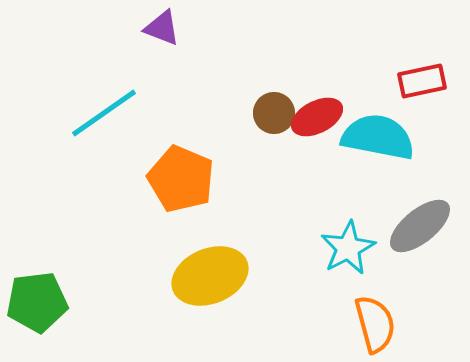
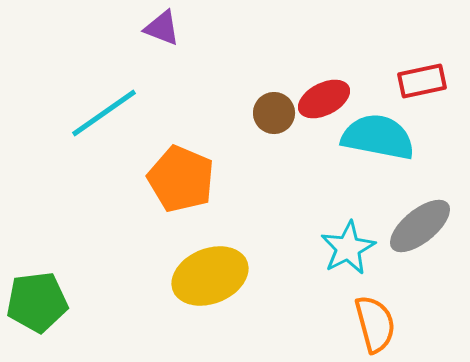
red ellipse: moved 7 px right, 18 px up
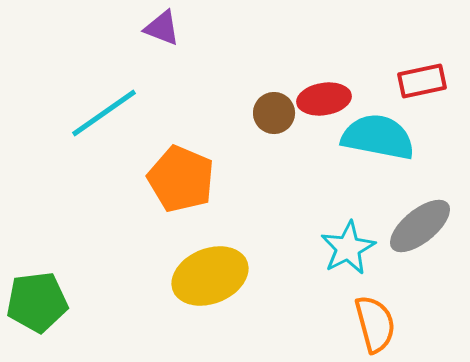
red ellipse: rotated 18 degrees clockwise
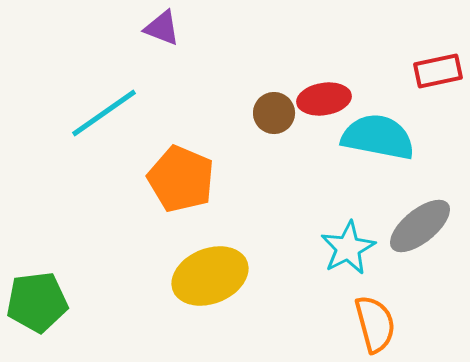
red rectangle: moved 16 px right, 10 px up
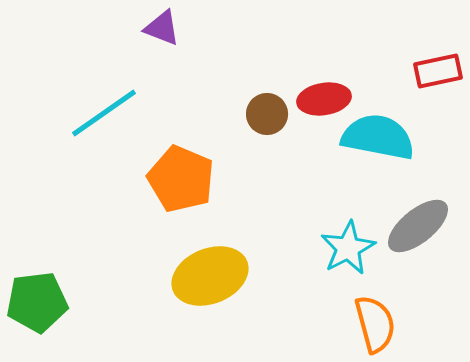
brown circle: moved 7 px left, 1 px down
gray ellipse: moved 2 px left
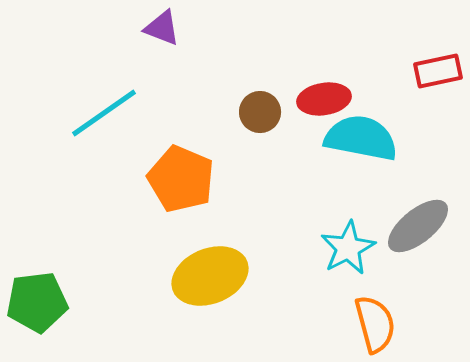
brown circle: moved 7 px left, 2 px up
cyan semicircle: moved 17 px left, 1 px down
